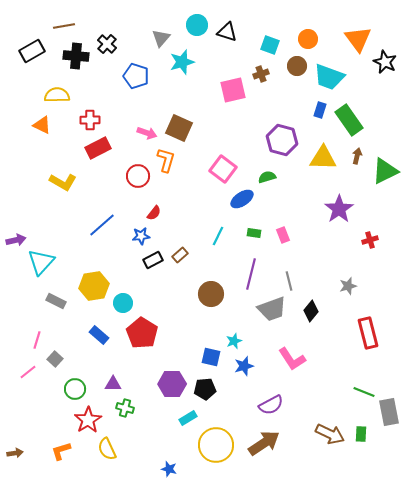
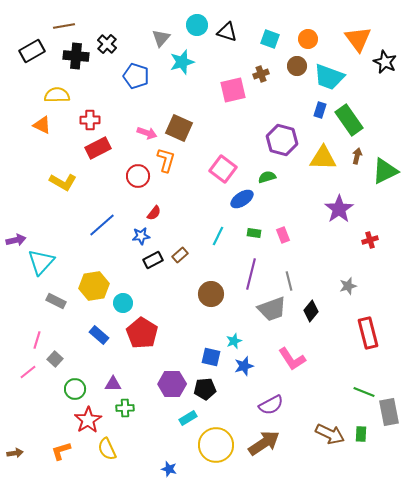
cyan square at (270, 45): moved 6 px up
green cross at (125, 408): rotated 18 degrees counterclockwise
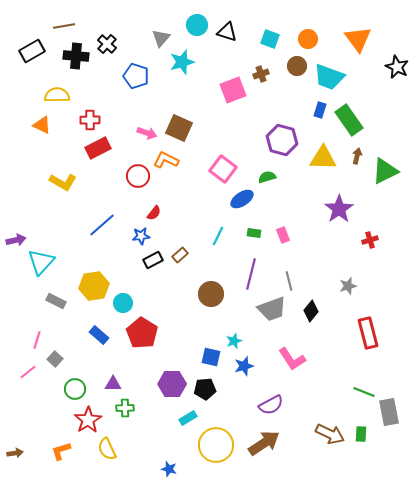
black star at (385, 62): moved 12 px right, 5 px down
pink square at (233, 90): rotated 8 degrees counterclockwise
orange L-shape at (166, 160): rotated 80 degrees counterclockwise
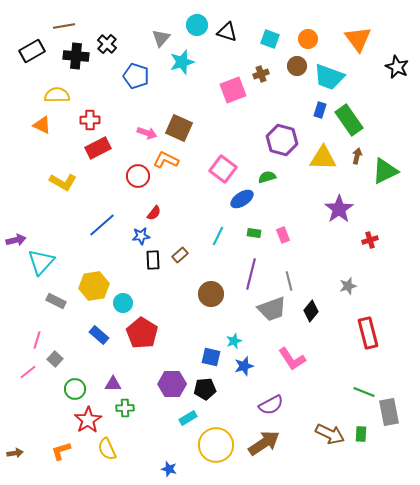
black rectangle at (153, 260): rotated 66 degrees counterclockwise
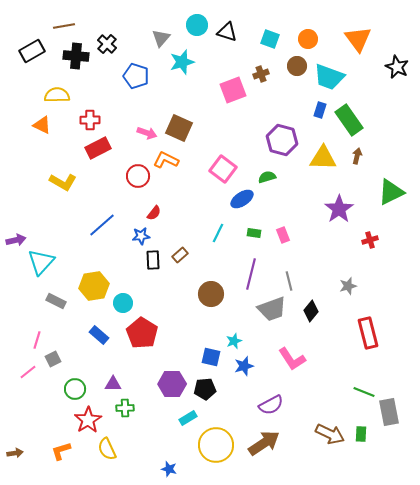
green triangle at (385, 171): moved 6 px right, 21 px down
cyan line at (218, 236): moved 3 px up
gray square at (55, 359): moved 2 px left; rotated 21 degrees clockwise
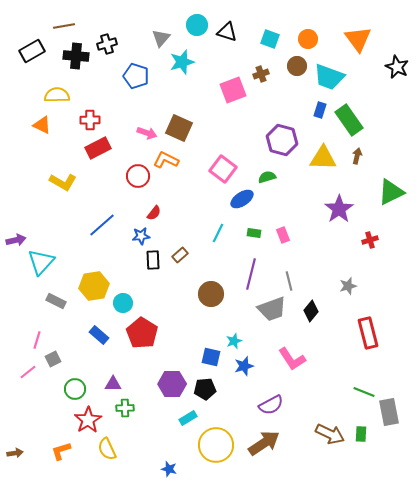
black cross at (107, 44): rotated 30 degrees clockwise
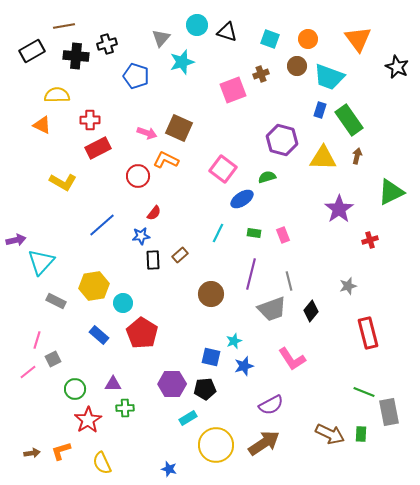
yellow semicircle at (107, 449): moved 5 px left, 14 px down
brown arrow at (15, 453): moved 17 px right
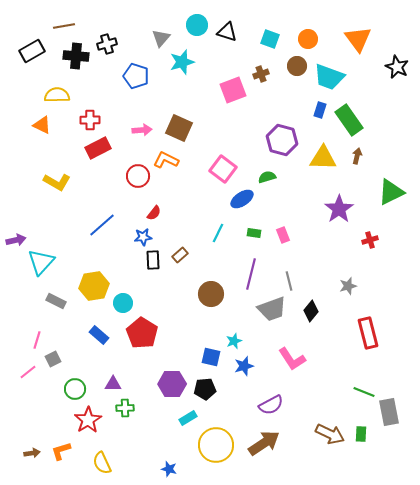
pink arrow at (147, 133): moved 5 px left, 3 px up; rotated 24 degrees counterclockwise
yellow L-shape at (63, 182): moved 6 px left
blue star at (141, 236): moved 2 px right, 1 px down
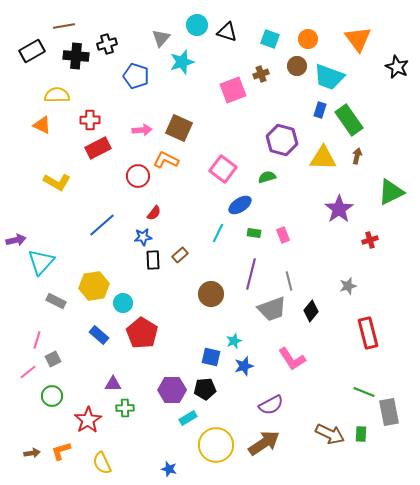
blue ellipse at (242, 199): moved 2 px left, 6 px down
purple hexagon at (172, 384): moved 6 px down
green circle at (75, 389): moved 23 px left, 7 px down
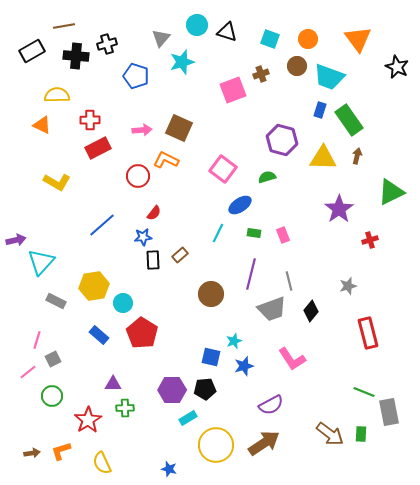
brown arrow at (330, 434): rotated 12 degrees clockwise
